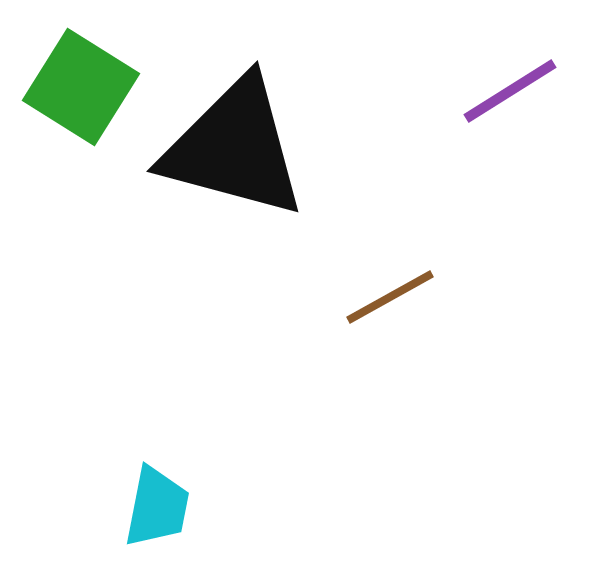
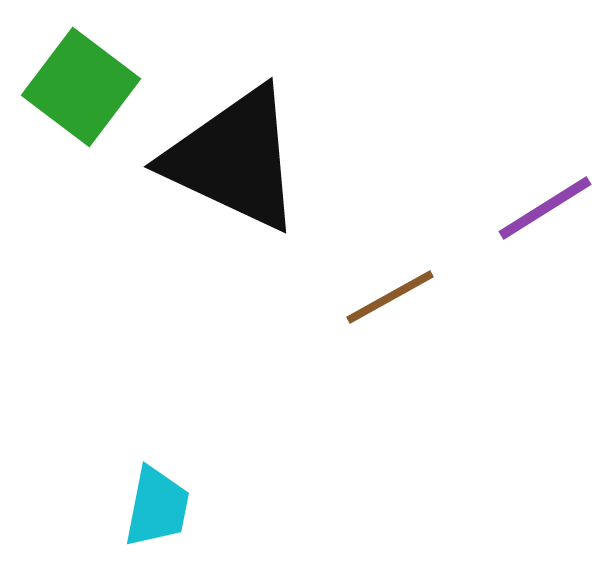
green square: rotated 5 degrees clockwise
purple line: moved 35 px right, 117 px down
black triangle: moved 11 px down; rotated 10 degrees clockwise
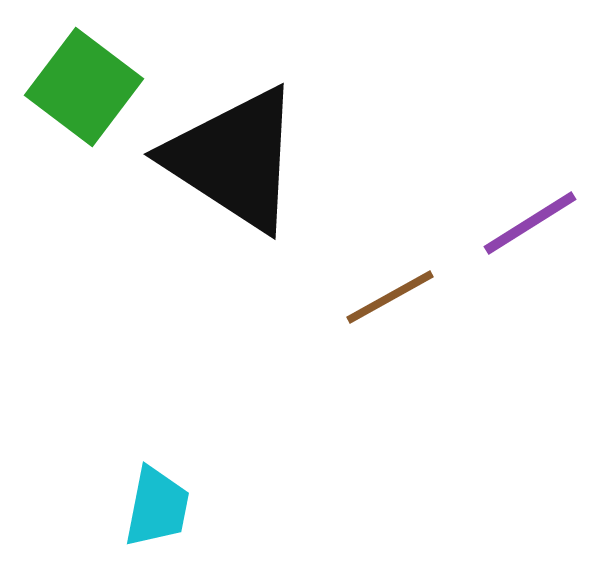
green square: moved 3 px right
black triangle: rotated 8 degrees clockwise
purple line: moved 15 px left, 15 px down
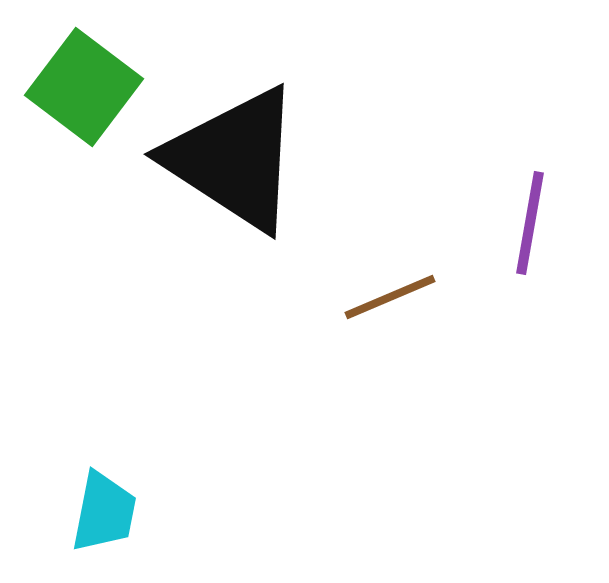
purple line: rotated 48 degrees counterclockwise
brown line: rotated 6 degrees clockwise
cyan trapezoid: moved 53 px left, 5 px down
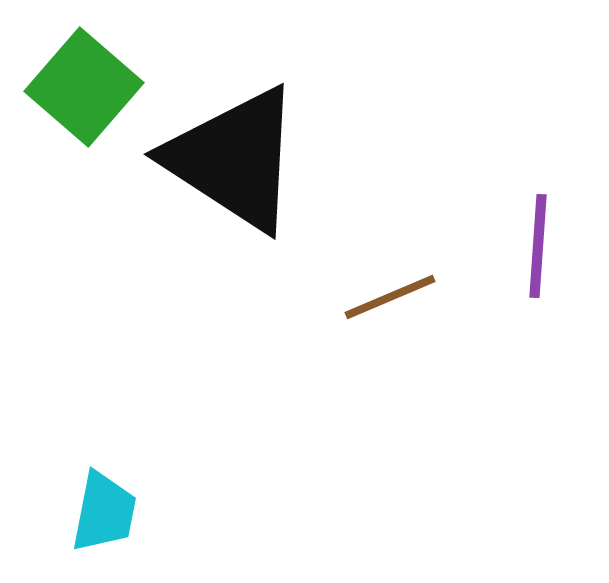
green square: rotated 4 degrees clockwise
purple line: moved 8 px right, 23 px down; rotated 6 degrees counterclockwise
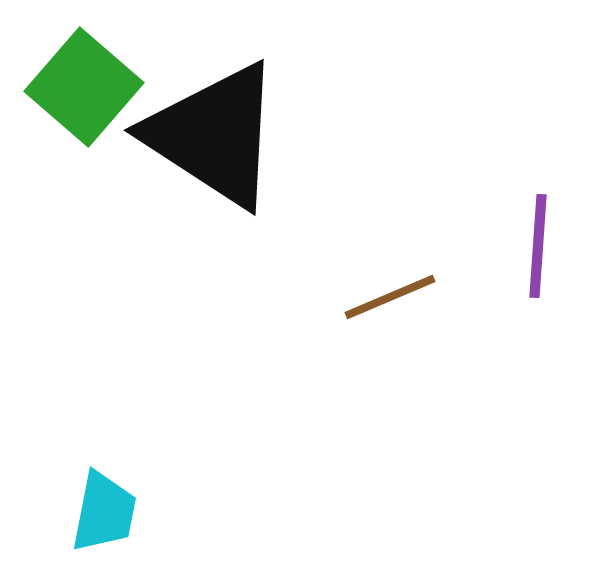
black triangle: moved 20 px left, 24 px up
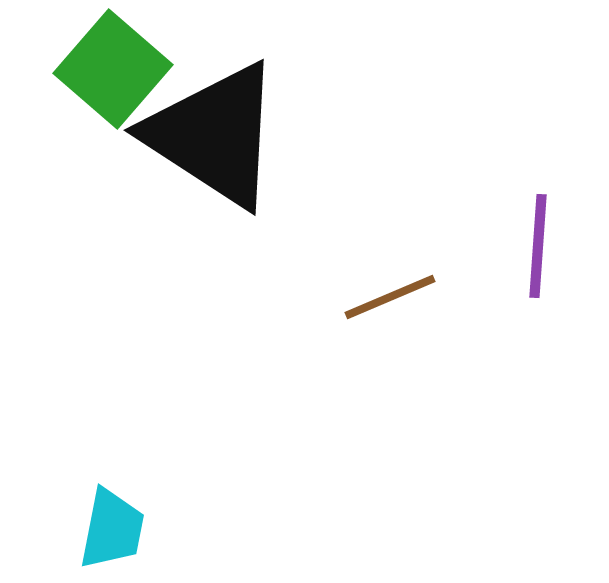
green square: moved 29 px right, 18 px up
cyan trapezoid: moved 8 px right, 17 px down
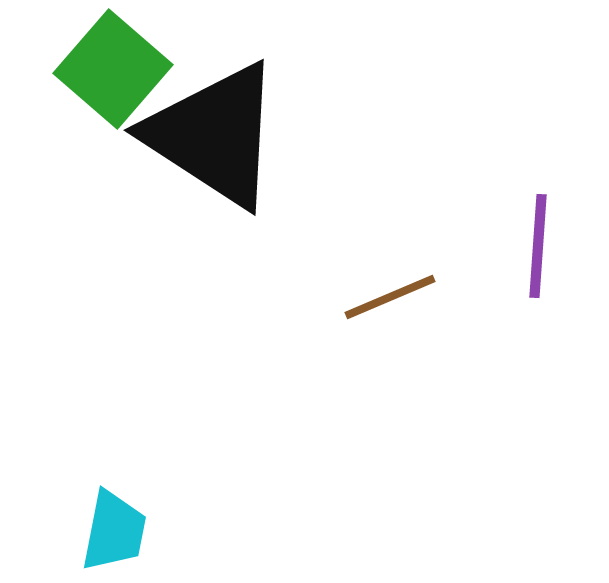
cyan trapezoid: moved 2 px right, 2 px down
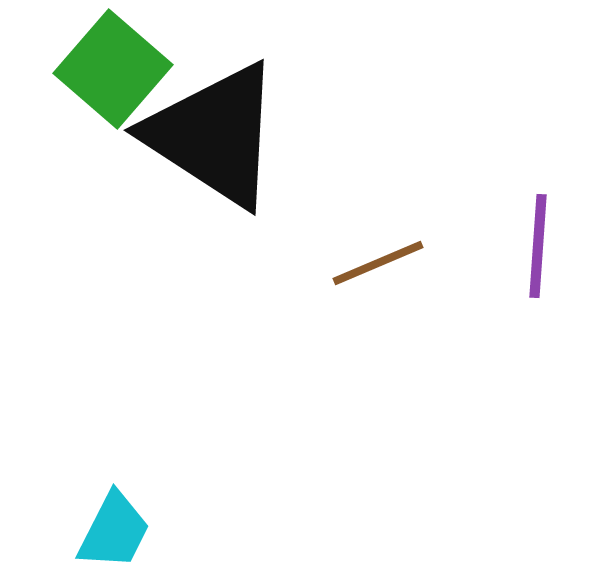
brown line: moved 12 px left, 34 px up
cyan trapezoid: rotated 16 degrees clockwise
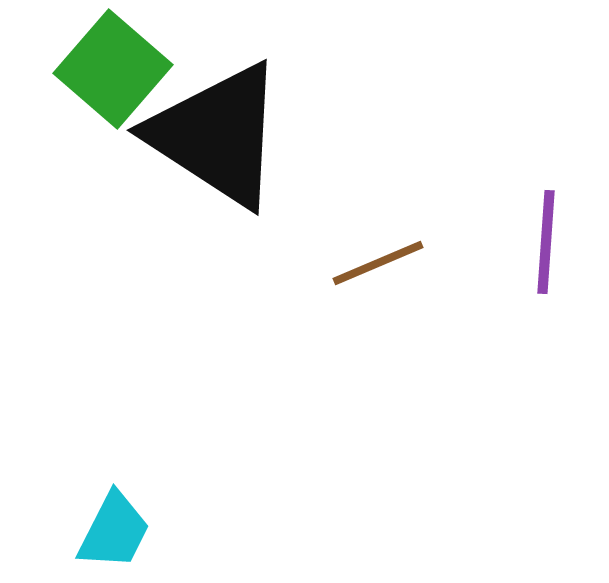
black triangle: moved 3 px right
purple line: moved 8 px right, 4 px up
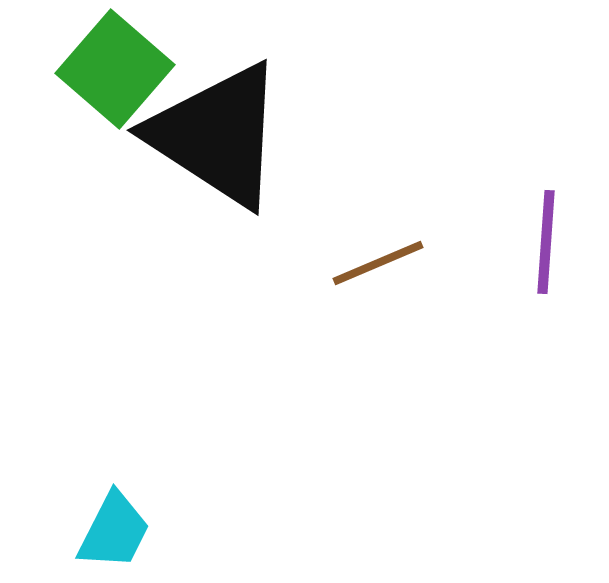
green square: moved 2 px right
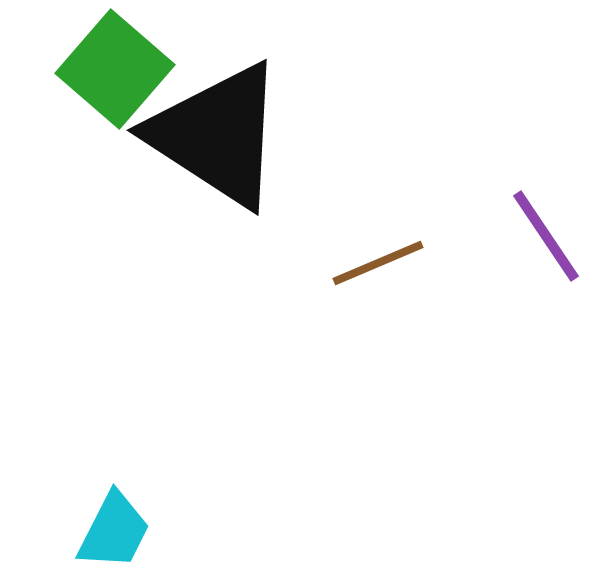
purple line: moved 6 px up; rotated 38 degrees counterclockwise
